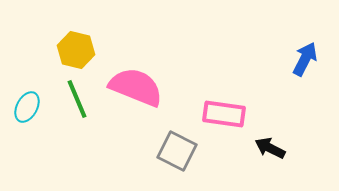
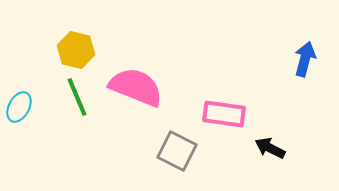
blue arrow: rotated 12 degrees counterclockwise
green line: moved 2 px up
cyan ellipse: moved 8 px left
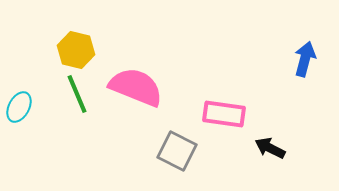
green line: moved 3 px up
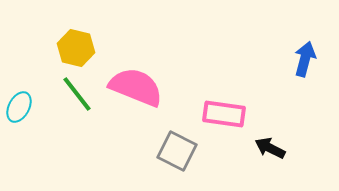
yellow hexagon: moved 2 px up
green line: rotated 15 degrees counterclockwise
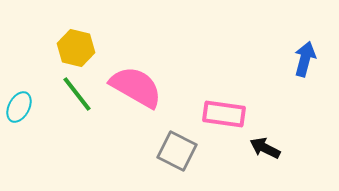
pink semicircle: rotated 8 degrees clockwise
black arrow: moved 5 px left
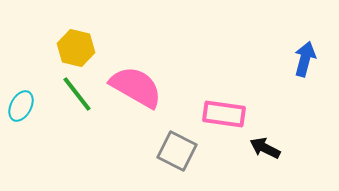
cyan ellipse: moved 2 px right, 1 px up
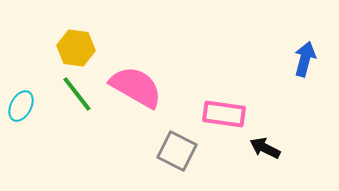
yellow hexagon: rotated 6 degrees counterclockwise
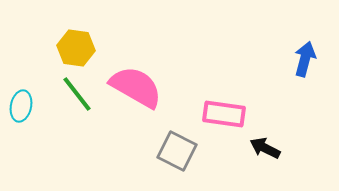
cyan ellipse: rotated 16 degrees counterclockwise
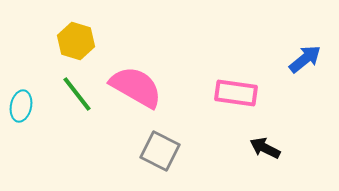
yellow hexagon: moved 7 px up; rotated 9 degrees clockwise
blue arrow: rotated 36 degrees clockwise
pink rectangle: moved 12 px right, 21 px up
gray square: moved 17 px left
